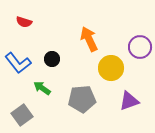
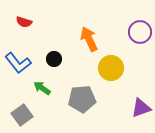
purple circle: moved 15 px up
black circle: moved 2 px right
purple triangle: moved 12 px right, 7 px down
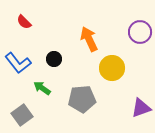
red semicircle: rotated 28 degrees clockwise
yellow circle: moved 1 px right
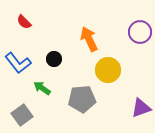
yellow circle: moved 4 px left, 2 px down
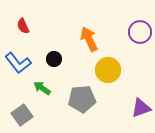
red semicircle: moved 1 px left, 4 px down; rotated 21 degrees clockwise
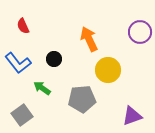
purple triangle: moved 9 px left, 8 px down
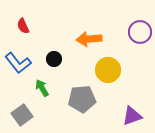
orange arrow: rotated 70 degrees counterclockwise
green arrow: rotated 24 degrees clockwise
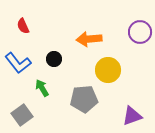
gray pentagon: moved 2 px right
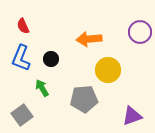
black circle: moved 3 px left
blue L-shape: moved 3 px right, 5 px up; rotated 60 degrees clockwise
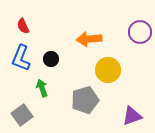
green arrow: rotated 12 degrees clockwise
gray pentagon: moved 1 px right, 1 px down; rotated 12 degrees counterclockwise
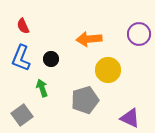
purple circle: moved 1 px left, 2 px down
purple triangle: moved 2 px left, 2 px down; rotated 45 degrees clockwise
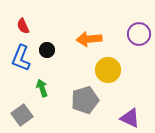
black circle: moved 4 px left, 9 px up
